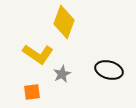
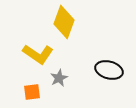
gray star: moved 3 px left, 4 px down
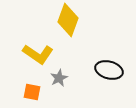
yellow diamond: moved 4 px right, 2 px up
orange square: rotated 18 degrees clockwise
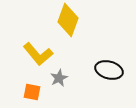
yellow L-shape: rotated 16 degrees clockwise
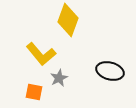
yellow L-shape: moved 3 px right
black ellipse: moved 1 px right, 1 px down
orange square: moved 2 px right
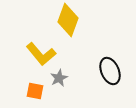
black ellipse: rotated 52 degrees clockwise
orange square: moved 1 px right, 1 px up
